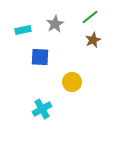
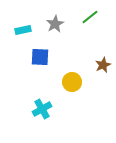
brown star: moved 10 px right, 25 px down
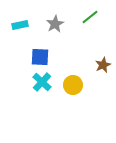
cyan rectangle: moved 3 px left, 5 px up
yellow circle: moved 1 px right, 3 px down
cyan cross: moved 27 px up; rotated 18 degrees counterclockwise
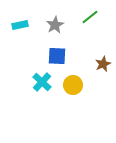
gray star: moved 1 px down
blue square: moved 17 px right, 1 px up
brown star: moved 1 px up
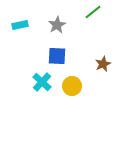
green line: moved 3 px right, 5 px up
gray star: moved 2 px right
yellow circle: moved 1 px left, 1 px down
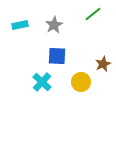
green line: moved 2 px down
gray star: moved 3 px left
yellow circle: moved 9 px right, 4 px up
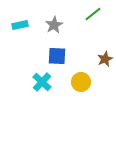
brown star: moved 2 px right, 5 px up
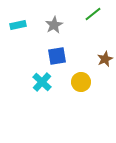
cyan rectangle: moved 2 px left
blue square: rotated 12 degrees counterclockwise
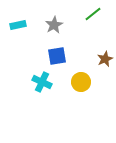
cyan cross: rotated 18 degrees counterclockwise
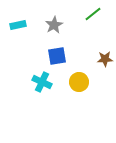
brown star: rotated 21 degrees clockwise
yellow circle: moved 2 px left
